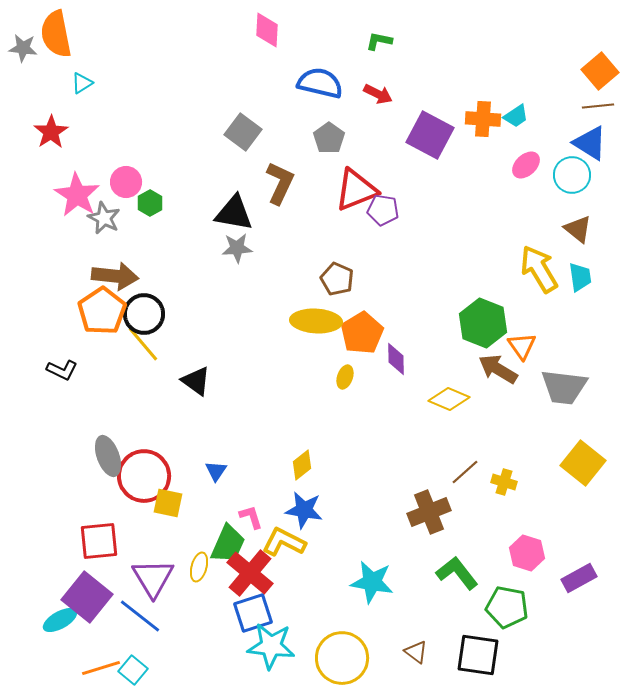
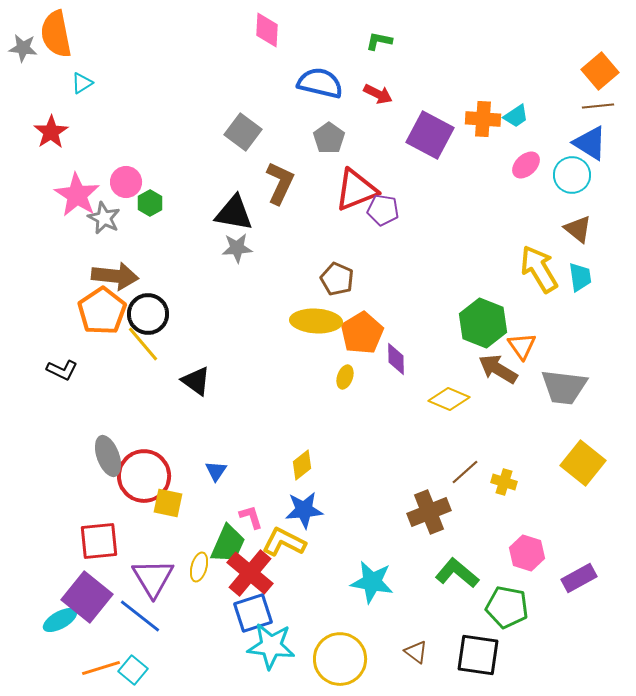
black circle at (144, 314): moved 4 px right
blue star at (304, 510): rotated 15 degrees counterclockwise
green L-shape at (457, 573): rotated 12 degrees counterclockwise
yellow circle at (342, 658): moved 2 px left, 1 px down
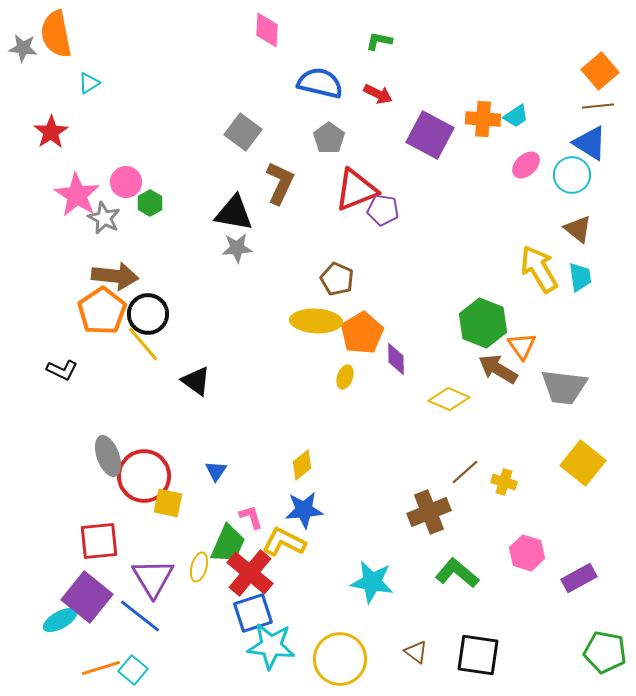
cyan triangle at (82, 83): moved 7 px right
green pentagon at (507, 607): moved 98 px right, 45 px down
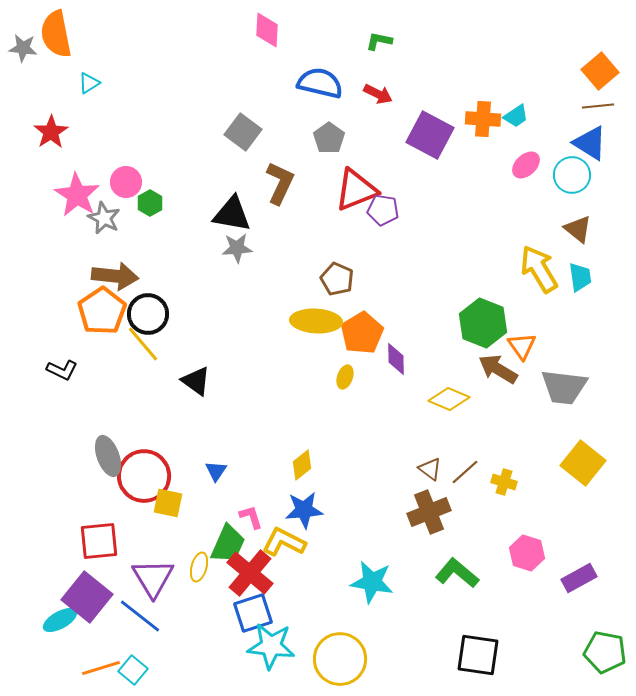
black triangle at (234, 213): moved 2 px left, 1 px down
brown triangle at (416, 652): moved 14 px right, 183 px up
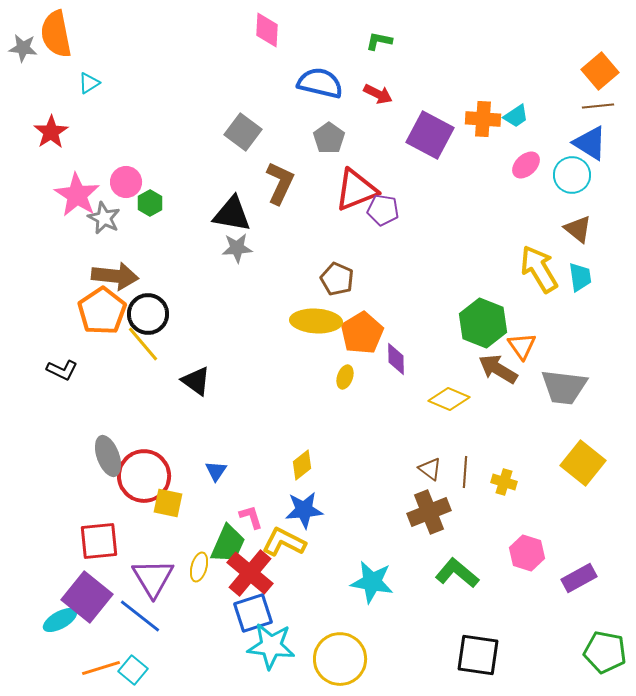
brown line at (465, 472): rotated 44 degrees counterclockwise
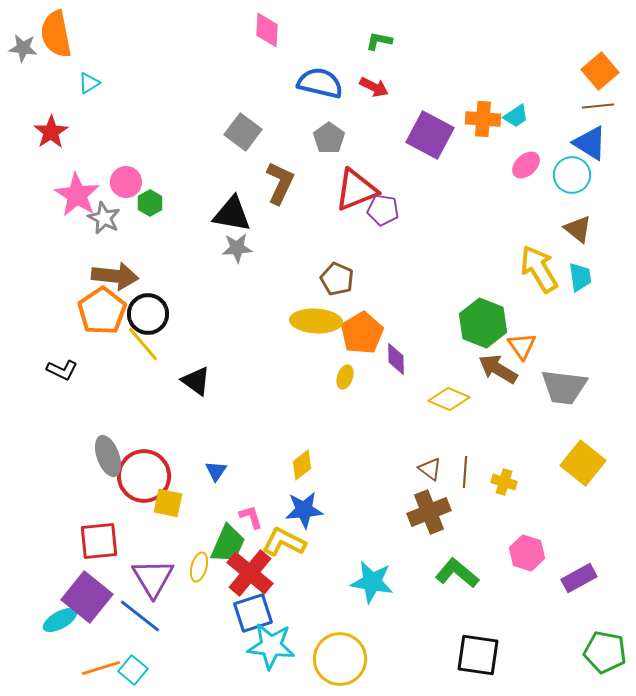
red arrow at (378, 94): moved 4 px left, 7 px up
